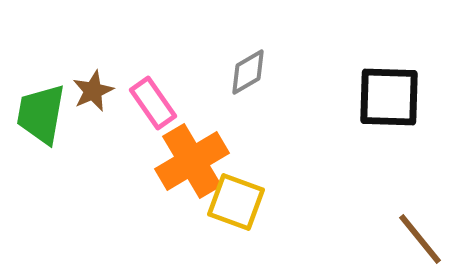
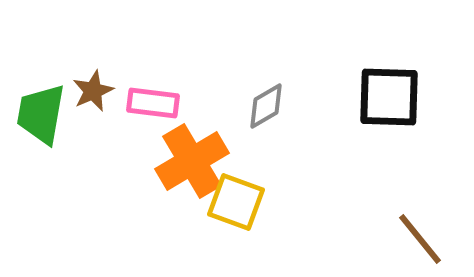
gray diamond: moved 18 px right, 34 px down
pink rectangle: rotated 48 degrees counterclockwise
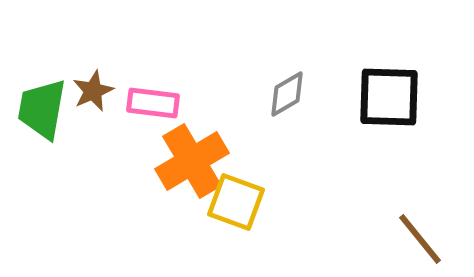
gray diamond: moved 21 px right, 12 px up
green trapezoid: moved 1 px right, 5 px up
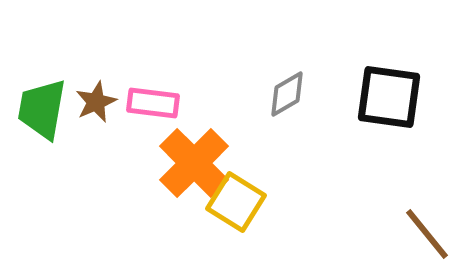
brown star: moved 3 px right, 11 px down
black square: rotated 6 degrees clockwise
orange cross: moved 2 px right, 2 px down; rotated 14 degrees counterclockwise
yellow square: rotated 12 degrees clockwise
brown line: moved 7 px right, 5 px up
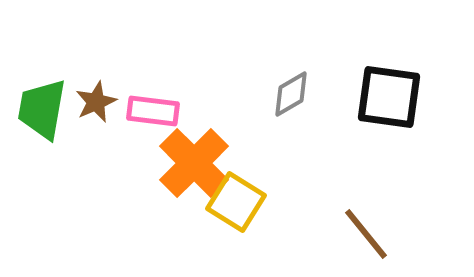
gray diamond: moved 4 px right
pink rectangle: moved 8 px down
brown line: moved 61 px left
